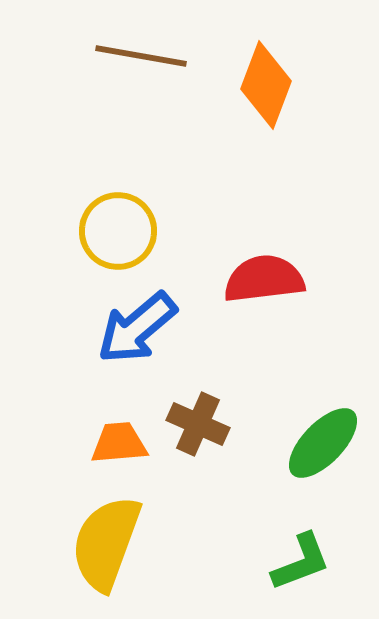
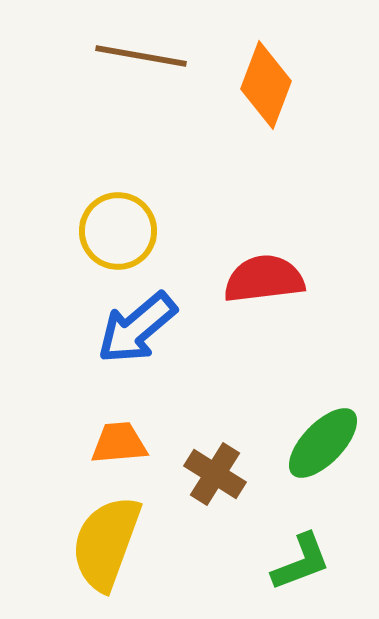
brown cross: moved 17 px right, 50 px down; rotated 8 degrees clockwise
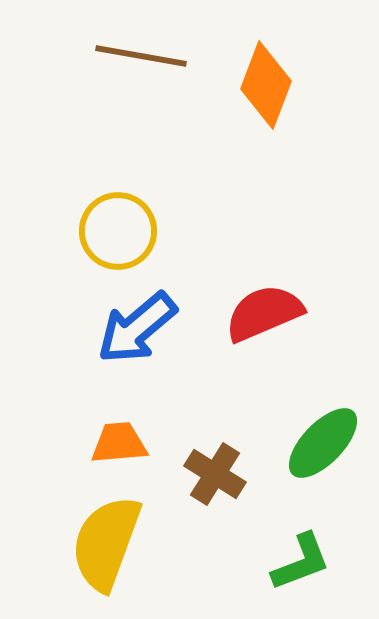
red semicircle: moved 34 px down; rotated 16 degrees counterclockwise
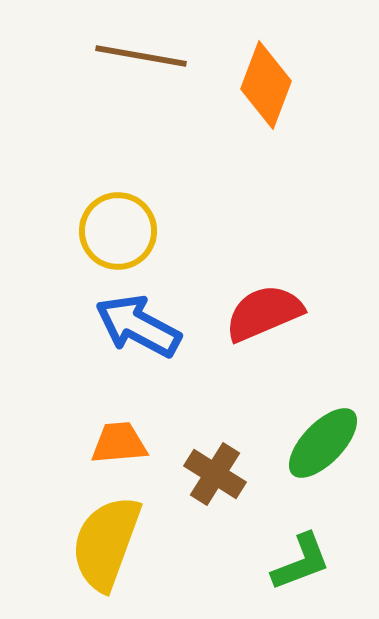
blue arrow: moved 1 px right, 2 px up; rotated 68 degrees clockwise
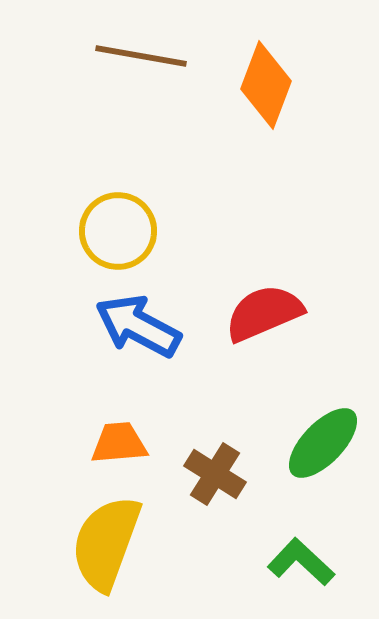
green L-shape: rotated 116 degrees counterclockwise
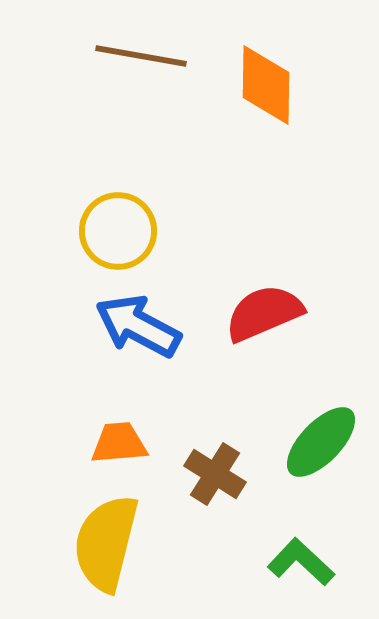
orange diamond: rotated 20 degrees counterclockwise
green ellipse: moved 2 px left, 1 px up
yellow semicircle: rotated 6 degrees counterclockwise
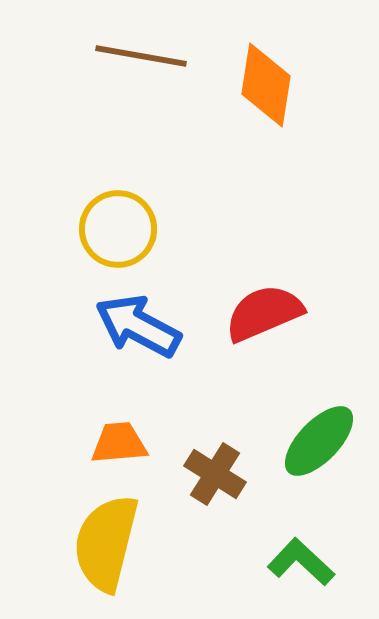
orange diamond: rotated 8 degrees clockwise
yellow circle: moved 2 px up
green ellipse: moved 2 px left, 1 px up
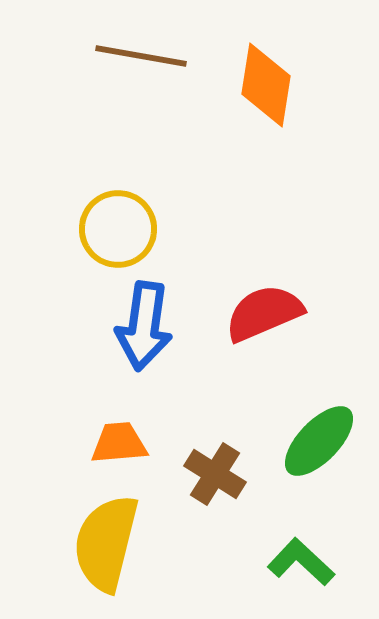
blue arrow: moved 6 px right; rotated 110 degrees counterclockwise
